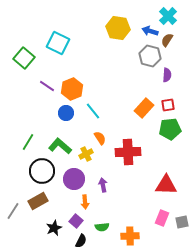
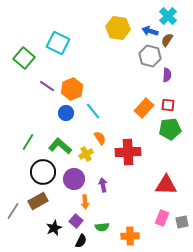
red square: rotated 16 degrees clockwise
black circle: moved 1 px right, 1 px down
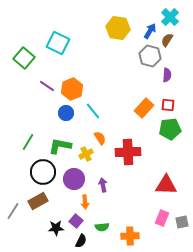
cyan cross: moved 2 px right, 1 px down
blue arrow: rotated 105 degrees clockwise
green L-shape: rotated 30 degrees counterclockwise
black star: moved 2 px right; rotated 21 degrees clockwise
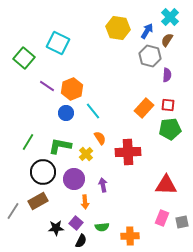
blue arrow: moved 3 px left
yellow cross: rotated 16 degrees counterclockwise
purple square: moved 2 px down
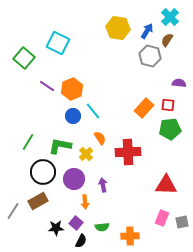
purple semicircle: moved 12 px right, 8 px down; rotated 88 degrees counterclockwise
blue circle: moved 7 px right, 3 px down
